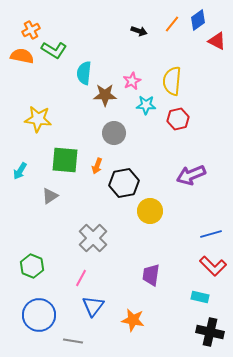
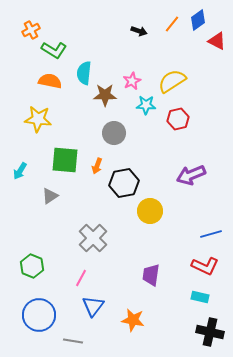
orange semicircle: moved 28 px right, 25 px down
yellow semicircle: rotated 52 degrees clockwise
red L-shape: moved 8 px left; rotated 20 degrees counterclockwise
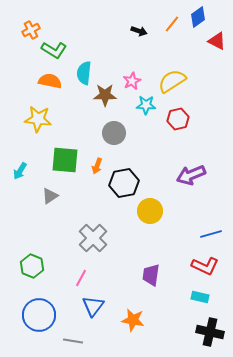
blue diamond: moved 3 px up
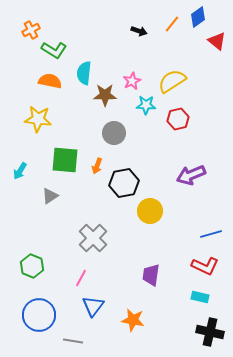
red triangle: rotated 12 degrees clockwise
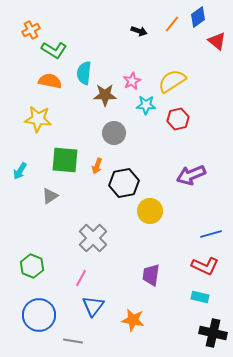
black cross: moved 3 px right, 1 px down
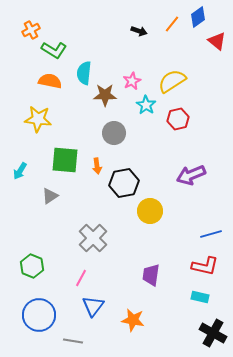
cyan star: rotated 30 degrees clockwise
orange arrow: rotated 28 degrees counterclockwise
red L-shape: rotated 12 degrees counterclockwise
black cross: rotated 16 degrees clockwise
